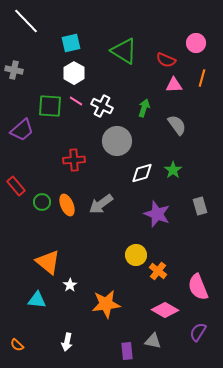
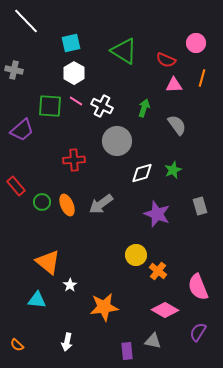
green star: rotated 12 degrees clockwise
orange star: moved 2 px left, 3 px down
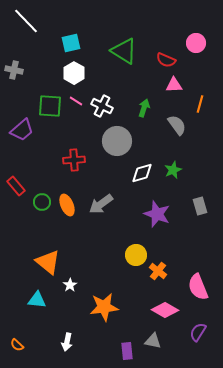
orange line: moved 2 px left, 26 px down
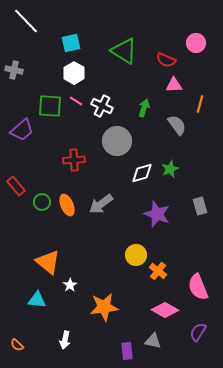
green star: moved 3 px left, 1 px up
white arrow: moved 2 px left, 2 px up
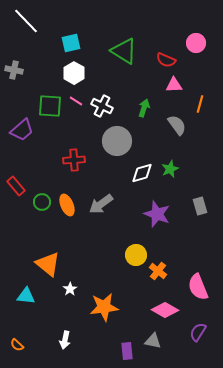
orange triangle: moved 2 px down
white star: moved 4 px down
cyan triangle: moved 11 px left, 4 px up
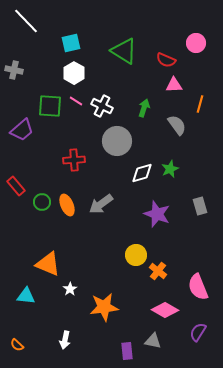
orange triangle: rotated 16 degrees counterclockwise
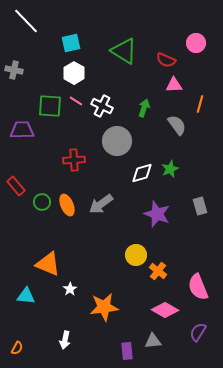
purple trapezoid: rotated 140 degrees counterclockwise
gray triangle: rotated 18 degrees counterclockwise
orange semicircle: moved 3 px down; rotated 104 degrees counterclockwise
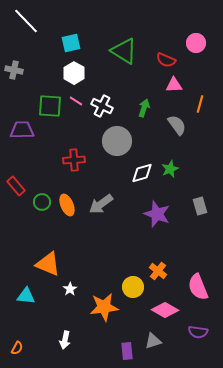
yellow circle: moved 3 px left, 32 px down
purple semicircle: rotated 114 degrees counterclockwise
gray triangle: rotated 12 degrees counterclockwise
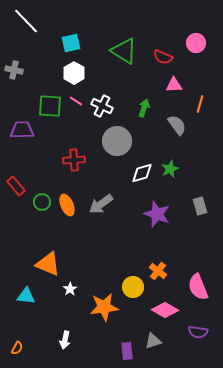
red semicircle: moved 3 px left, 3 px up
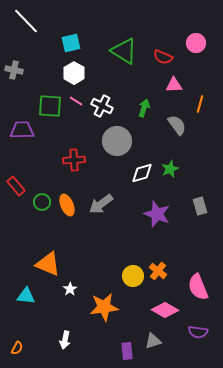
yellow circle: moved 11 px up
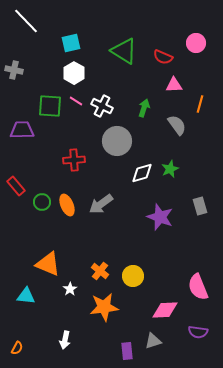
purple star: moved 3 px right, 3 px down
orange cross: moved 58 px left
pink diamond: rotated 32 degrees counterclockwise
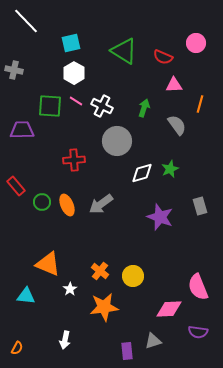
pink diamond: moved 4 px right, 1 px up
